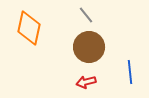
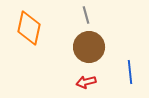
gray line: rotated 24 degrees clockwise
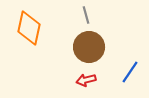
blue line: rotated 40 degrees clockwise
red arrow: moved 2 px up
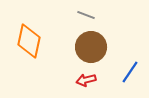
gray line: rotated 54 degrees counterclockwise
orange diamond: moved 13 px down
brown circle: moved 2 px right
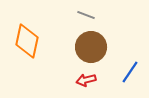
orange diamond: moved 2 px left
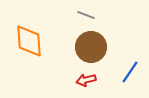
orange diamond: moved 2 px right; rotated 16 degrees counterclockwise
